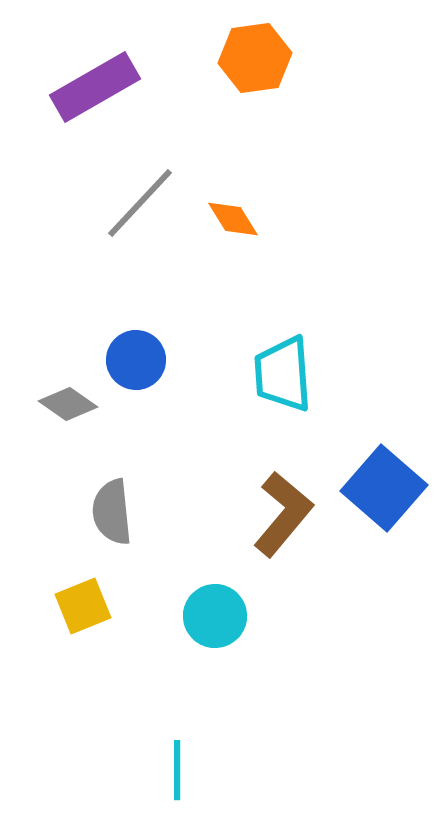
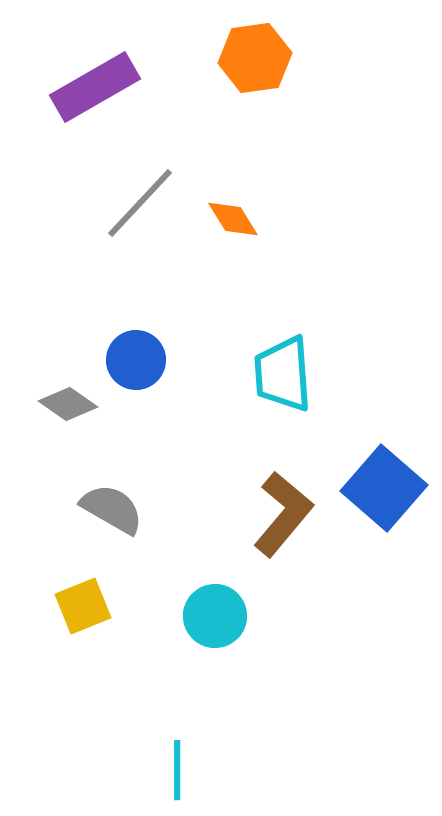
gray semicircle: moved 3 px up; rotated 126 degrees clockwise
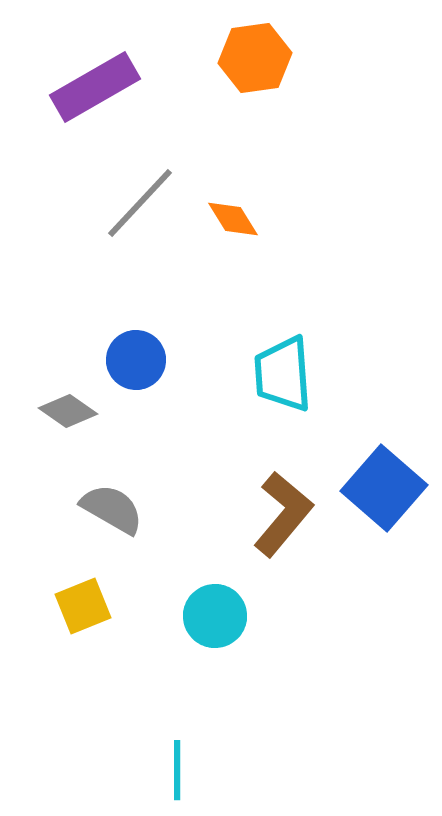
gray diamond: moved 7 px down
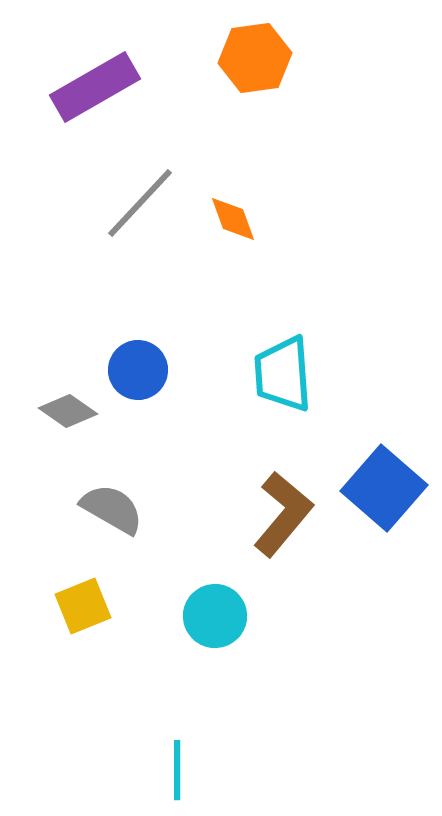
orange diamond: rotated 12 degrees clockwise
blue circle: moved 2 px right, 10 px down
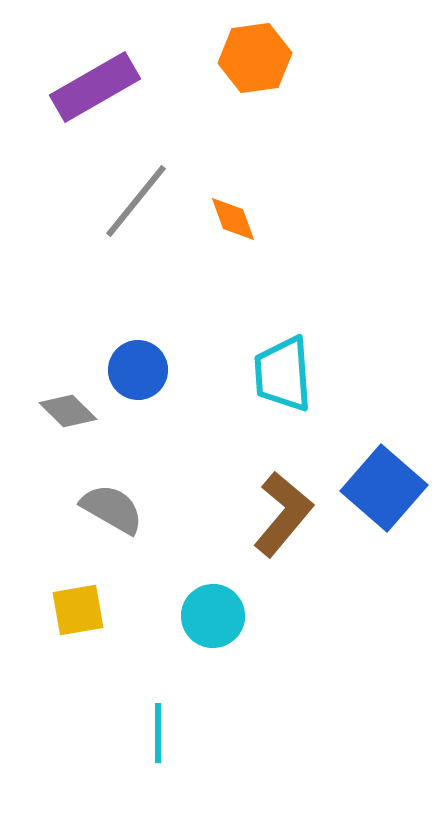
gray line: moved 4 px left, 2 px up; rotated 4 degrees counterclockwise
gray diamond: rotated 10 degrees clockwise
yellow square: moved 5 px left, 4 px down; rotated 12 degrees clockwise
cyan circle: moved 2 px left
cyan line: moved 19 px left, 37 px up
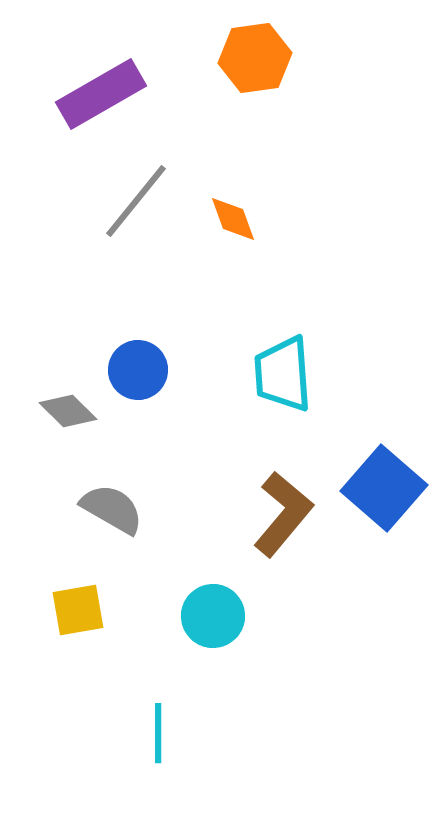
purple rectangle: moved 6 px right, 7 px down
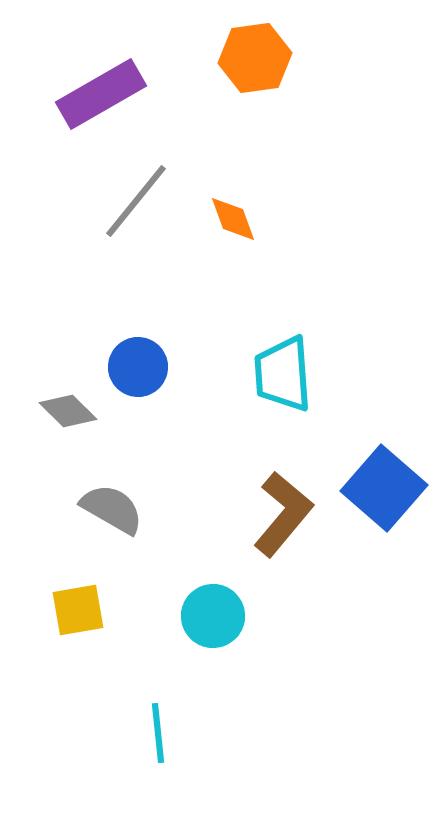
blue circle: moved 3 px up
cyan line: rotated 6 degrees counterclockwise
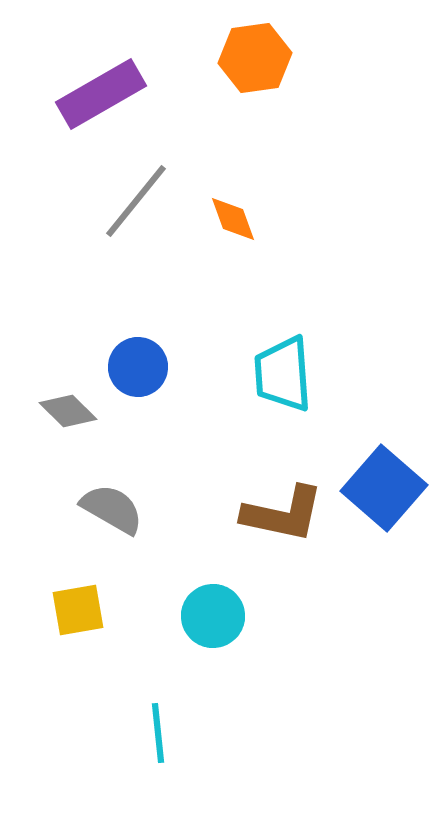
brown L-shape: rotated 62 degrees clockwise
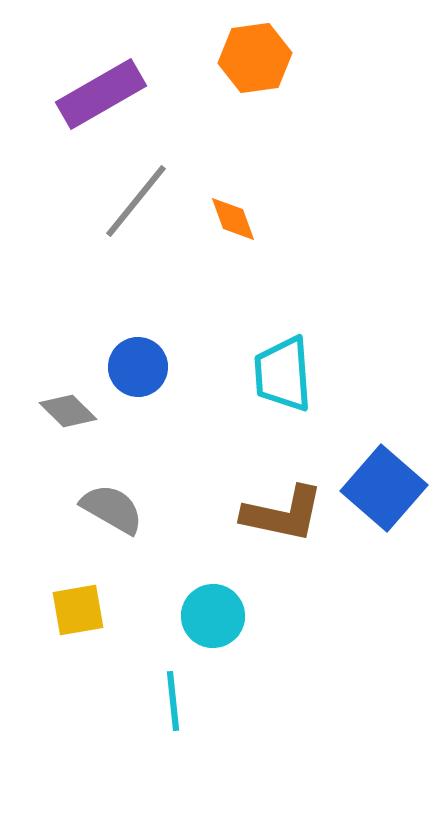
cyan line: moved 15 px right, 32 px up
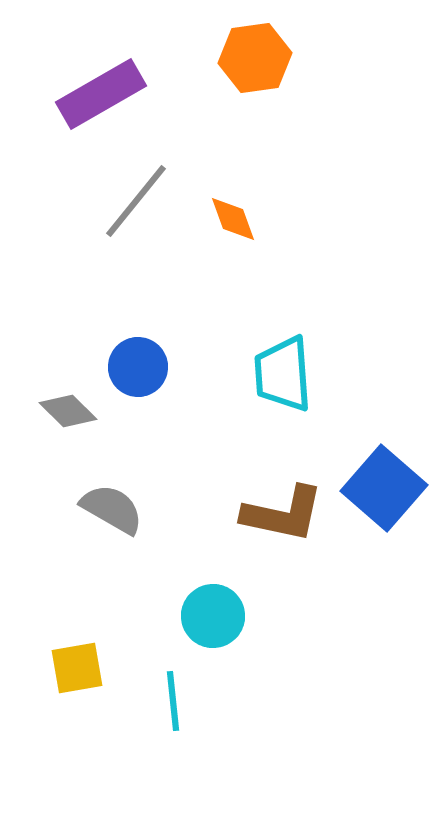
yellow square: moved 1 px left, 58 px down
